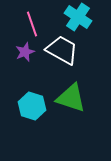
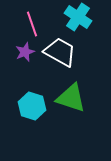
white trapezoid: moved 2 px left, 2 px down
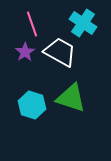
cyan cross: moved 5 px right, 6 px down
purple star: rotated 12 degrees counterclockwise
cyan hexagon: moved 1 px up
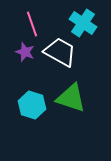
purple star: rotated 18 degrees counterclockwise
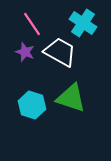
pink line: rotated 15 degrees counterclockwise
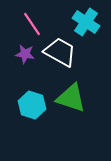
cyan cross: moved 3 px right, 1 px up
purple star: moved 2 px down; rotated 12 degrees counterclockwise
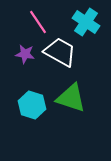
pink line: moved 6 px right, 2 px up
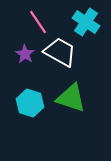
purple star: rotated 24 degrees clockwise
cyan hexagon: moved 2 px left, 2 px up
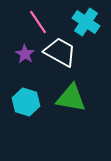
green triangle: rotated 8 degrees counterclockwise
cyan hexagon: moved 4 px left, 1 px up
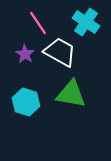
pink line: moved 1 px down
green triangle: moved 4 px up
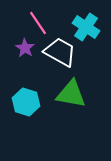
cyan cross: moved 5 px down
purple star: moved 6 px up
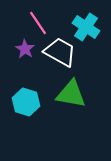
purple star: moved 1 px down
